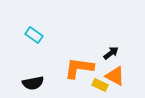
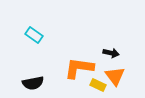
black arrow: rotated 49 degrees clockwise
orange triangle: rotated 25 degrees clockwise
yellow rectangle: moved 2 px left
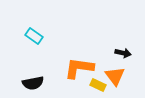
cyan rectangle: moved 1 px down
black arrow: moved 12 px right
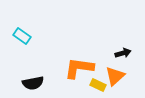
cyan rectangle: moved 12 px left
black arrow: rotated 28 degrees counterclockwise
orange triangle: rotated 25 degrees clockwise
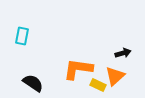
cyan rectangle: rotated 66 degrees clockwise
orange L-shape: moved 1 px left, 1 px down
black semicircle: rotated 135 degrees counterclockwise
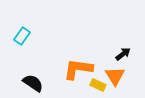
cyan rectangle: rotated 24 degrees clockwise
black arrow: moved 1 px down; rotated 21 degrees counterclockwise
orange triangle: rotated 20 degrees counterclockwise
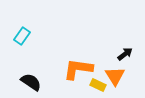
black arrow: moved 2 px right
black semicircle: moved 2 px left, 1 px up
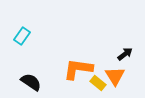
yellow rectangle: moved 2 px up; rotated 14 degrees clockwise
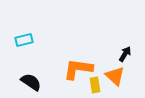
cyan rectangle: moved 2 px right, 4 px down; rotated 42 degrees clockwise
black arrow: rotated 21 degrees counterclockwise
orange triangle: rotated 15 degrees counterclockwise
yellow rectangle: moved 3 px left, 2 px down; rotated 42 degrees clockwise
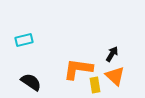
black arrow: moved 13 px left
